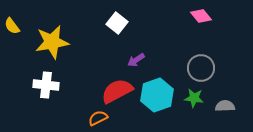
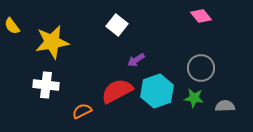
white square: moved 2 px down
cyan hexagon: moved 4 px up
orange semicircle: moved 16 px left, 7 px up
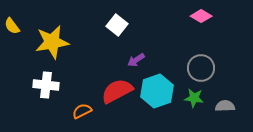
pink diamond: rotated 20 degrees counterclockwise
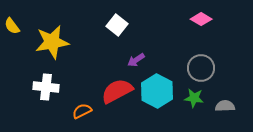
pink diamond: moved 3 px down
white cross: moved 2 px down
cyan hexagon: rotated 12 degrees counterclockwise
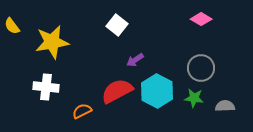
purple arrow: moved 1 px left
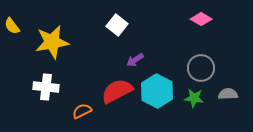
gray semicircle: moved 3 px right, 12 px up
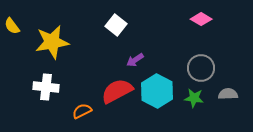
white square: moved 1 px left
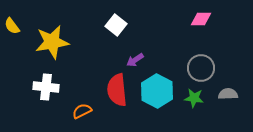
pink diamond: rotated 30 degrees counterclockwise
red semicircle: moved 1 px up; rotated 68 degrees counterclockwise
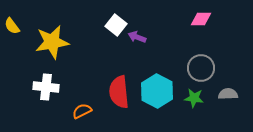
purple arrow: moved 2 px right, 23 px up; rotated 54 degrees clockwise
red semicircle: moved 2 px right, 2 px down
